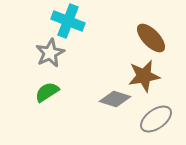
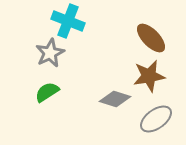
brown star: moved 5 px right
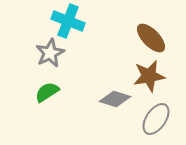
gray ellipse: rotated 20 degrees counterclockwise
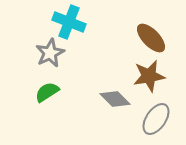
cyan cross: moved 1 px right, 1 px down
gray diamond: rotated 28 degrees clockwise
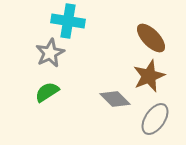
cyan cross: moved 1 px left, 1 px up; rotated 12 degrees counterclockwise
brown star: rotated 12 degrees counterclockwise
gray ellipse: moved 1 px left
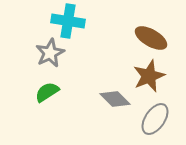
brown ellipse: rotated 16 degrees counterclockwise
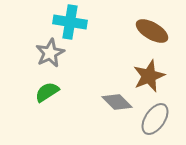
cyan cross: moved 2 px right, 1 px down
brown ellipse: moved 1 px right, 7 px up
gray diamond: moved 2 px right, 3 px down
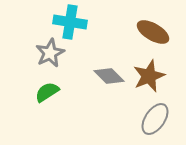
brown ellipse: moved 1 px right, 1 px down
gray diamond: moved 8 px left, 26 px up
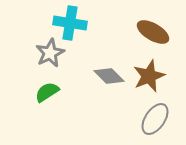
cyan cross: moved 1 px down
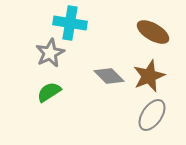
green semicircle: moved 2 px right
gray ellipse: moved 3 px left, 4 px up
